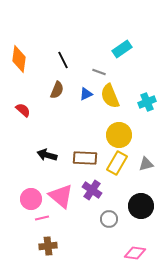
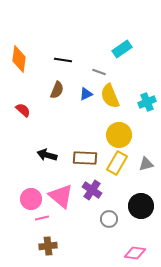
black line: rotated 54 degrees counterclockwise
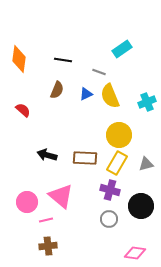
purple cross: moved 18 px right; rotated 18 degrees counterclockwise
pink circle: moved 4 px left, 3 px down
pink line: moved 4 px right, 2 px down
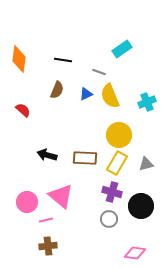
purple cross: moved 2 px right, 2 px down
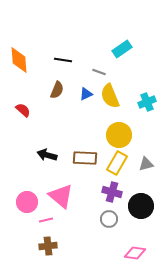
orange diamond: moved 1 px down; rotated 12 degrees counterclockwise
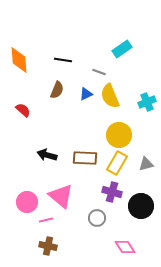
gray circle: moved 12 px left, 1 px up
brown cross: rotated 18 degrees clockwise
pink diamond: moved 10 px left, 6 px up; rotated 50 degrees clockwise
